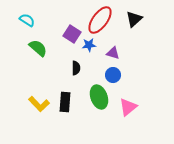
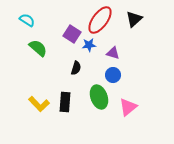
black semicircle: rotated 16 degrees clockwise
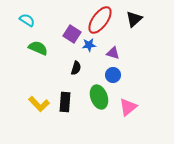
green semicircle: rotated 18 degrees counterclockwise
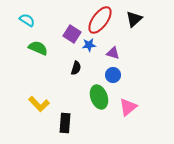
black rectangle: moved 21 px down
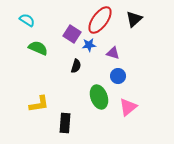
black semicircle: moved 2 px up
blue circle: moved 5 px right, 1 px down
yellow L-shape: rotated 55 degrees counterclockwise
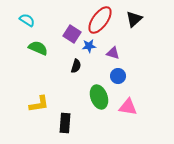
blue star: moved 1 px down
pink triangle: rotated 48 degrees clockwise
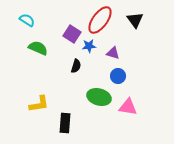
black triangle: moved 1 px right, 1 px down; rotated 24 degrees counterclockwise
green ellipse: rotated 55 degrees counterclockwise
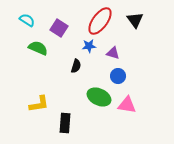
red ellipse: moved 1 px down
purple square: moved 13 px left, 6 px up
green ellipse: rotated 10 degrees clockwise
pink triangle: moved 1 px left, 2 px up
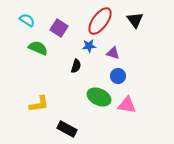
black rectangle: moved 2 px right, 6 px down; rotated 66 degrees counterclockwise
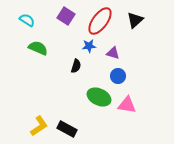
black triangle: rotated 24 degrees clockwise
purple square: moved 7 px right, 12 px up
yellow L-shape: moved 22 px down; rotated 25 degrees counterclockwise
